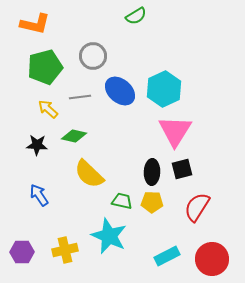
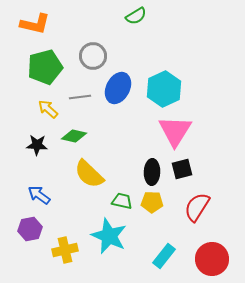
blue ellipse: moved 2 px left, 3 px up; rotated 76 degrees clockwise
blue arrow: rotated 20 degrees counterclockwise
purple hexagon: moved 8 px right, 23 px up; rotated 10 degrees counterclockwise
cyan rectangle: moved 3 px left; rotated 25 degrees counterclockwise
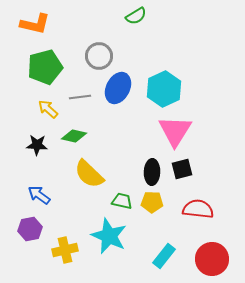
gray circle: moved 6 px right
red semicircle: moved 1 px right, 2 px down; rotated 64 degrees clockwise
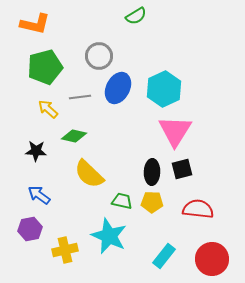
black star: moved 1 px left, 6 px down
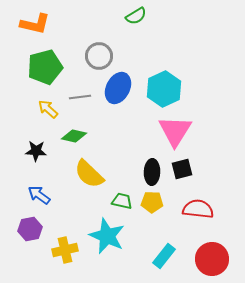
cyan star: moved 2 px left
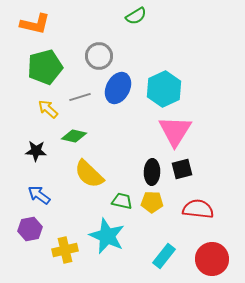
gray line: rotated 10 degrees counterclockwise
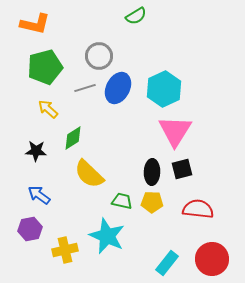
gray line: moved 5 px right, 9 px up
green diamond: moved 1 px left, 2 px down; rotated 45 degrees counterclockwise
cyan rectangle: moved 3 px right, 7 px down
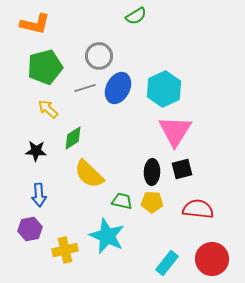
blue arrow: rotated 130 degrees counterclockwise
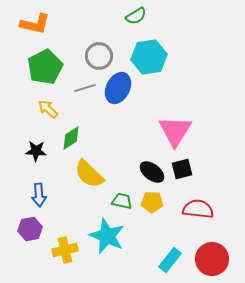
green pentagon: rotated 12 degrees counterclockwise
cyan hexagon: moved 15 px left, 32 px up; rotated 16 degrees clockwise
green diamond: moved 2 px left
black ellipse: rotated 55 degrees counterclockwise
cyan rectangle: moved 3 px right, 3 px up
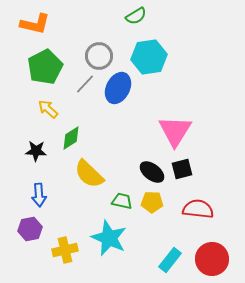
gray line: moved 4 px up; rotated 30 degrees counterclockwise
cyan star: moved 2 px right, 2 px down
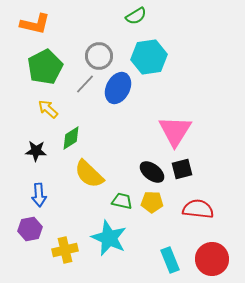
cyan rectangle: rotated 60 degrees counterclockwise
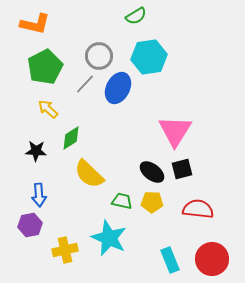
purple hexagon: moved 4 px up
